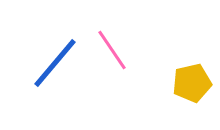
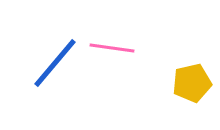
pink line: moved 2 px up; rotated 48 degrees counterclockwise
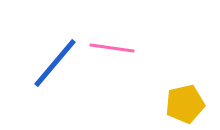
yellow pentagon: moved 7 px left, 21 px down
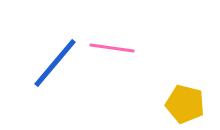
yellow pentagon: rotated 27 degrees clockwise
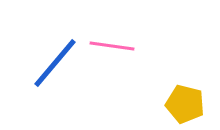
pink line: moved 2 px up
